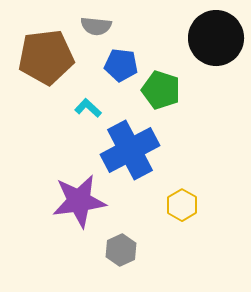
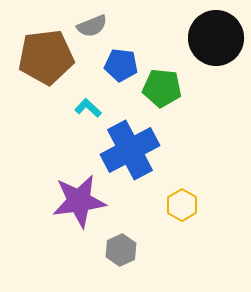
gray semicircle: moved 4 px left; rotated 28 degrees counterclockwise
green pentagon: moved 1 px right, 2 px up; rotated 12 degrees counterclockwise
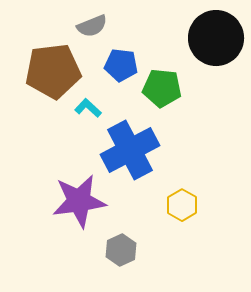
brown pentagon: moved 7 px right, 14 px down
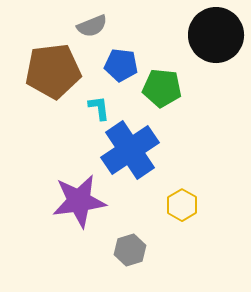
black circle: moved 3 px up
cyan L-shape: moved 11 px right; rotated 40 degrees clockwise
blue cross: rotated 6 degrees counterclockwise
gray hexagon: moved 9 px right; rotated 8 degrees clockwise
